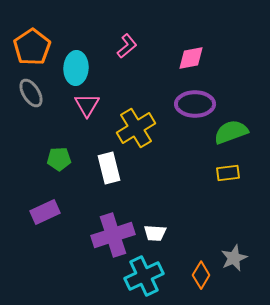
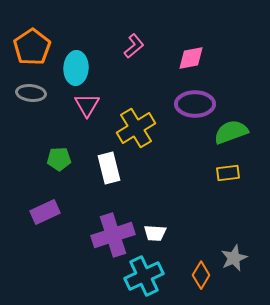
pink L-shape: moved 7 px right
gray ellipse: rotated 52 degrees counterclockwise
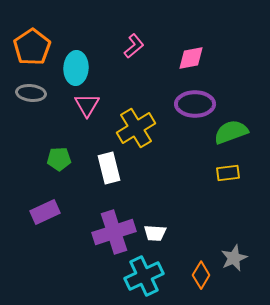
purple cross: moved 1 px right, 3 px up
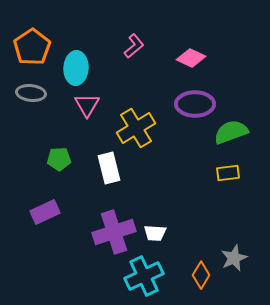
pink diamond: rotated 36 degrees clockwise
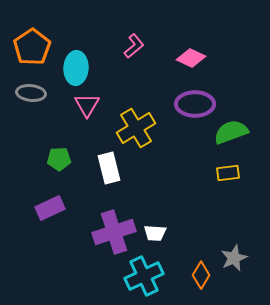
purple rectangle: moved 5 px right, 4 px up
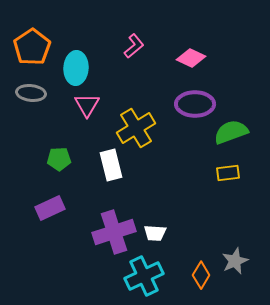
white rectangle: moved 2 px right, 3 px up
gray star: moved 1 px right, 3 px down
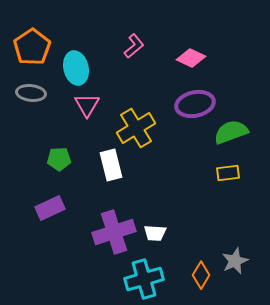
cyan ellipse: rotated 16 degrees counterclockwise
purple ellipse: rotated 12 degrees counterclockwise
cyan cross: moved 3 px down; rotated 9 degrees clockwise
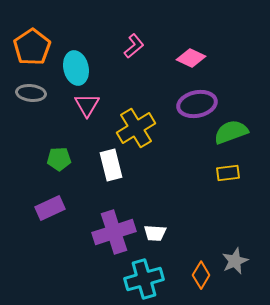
purple ellipse: moved 2 px right
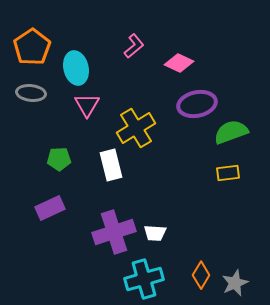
pink diamond: moved 12 px left, 5 px down
gray star: moved 22 px down
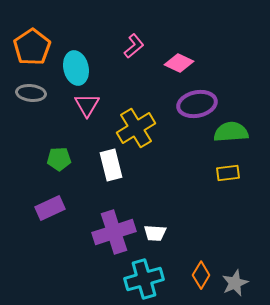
green semicircle: rotated 16 degrees clockwise
